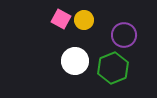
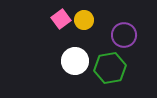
pink square: rotated 24 degrees clockwise
green hexagon: moved 3 px left; rotated 12 degrees clockwise
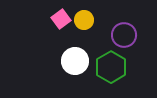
green hexagon: moved 1 px right, 1 px up; rotated 20 degrees counterclockwise
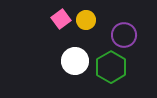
yellow circle: moved 2 px right
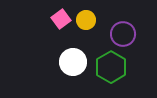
purple circle: moved 1 px left, 1 px up
white circle: moved 2 px left, 1 px down
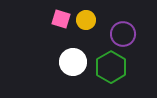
pink square: rotated 36 degrees counterclockwise
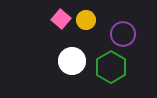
pink square: rotated 24 degrees clockwise
white circle: moved 1 px left, 1 px up
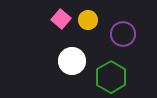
yellow circle: moved 2 px right
green hexagon: moved 10 px down
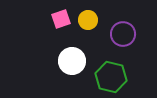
pink square: rotated 30 degrees clockwise
green hexagon: rotated 16 degrees counterclockwise
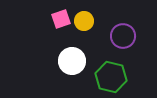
yellow circle: moved 4 px left, 1 px down
purple circle: moved 2 px down
